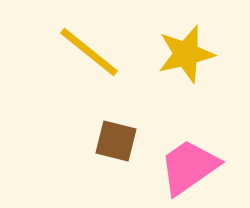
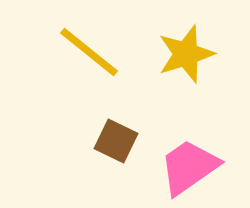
yellow star: rotated 4 degrees counterclockwise
brown square: rotated 12 degrees clockwise
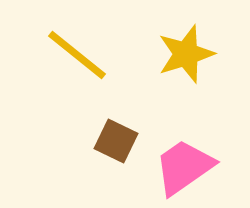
yellow line: moved 12 px left, 3 px down
pink trapezoid: moved 5 px left
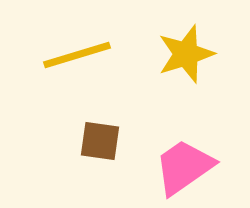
yellow line: rotated 56 degrees counterclockwise
brown square: moved 16 px left; rotated 18 degrees counterclockwise
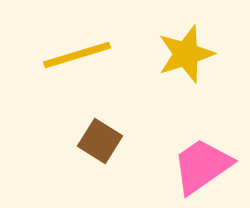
brown square: rotated 24 degrees clockwise
pink trapezoid: moved 18 px right, 1 px up
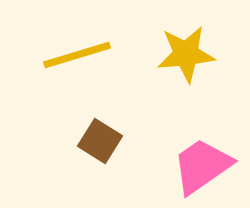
yellow star: rotated 12 degrees clockwise
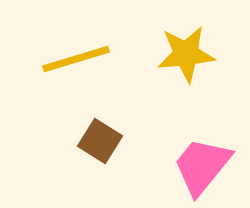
yellow line: moved 1 px left, 4 px down
pink trapezoid: rotated 16 degrees counterclockwise
